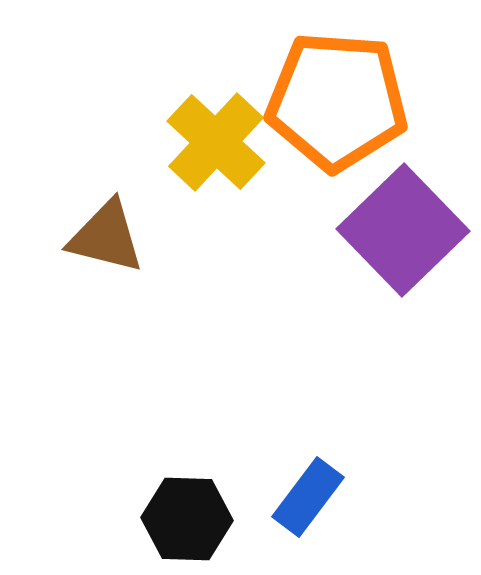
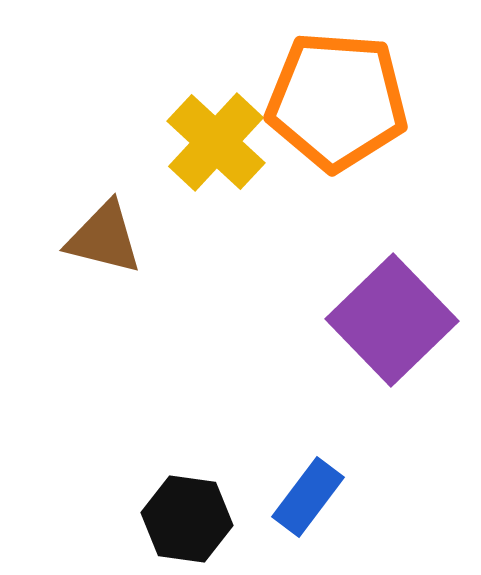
purple square: moved 11 px left, 90 px down
brown triangle: moved 2 px left, 1 px down
black hexagon: rotated 6 degrees clockwise
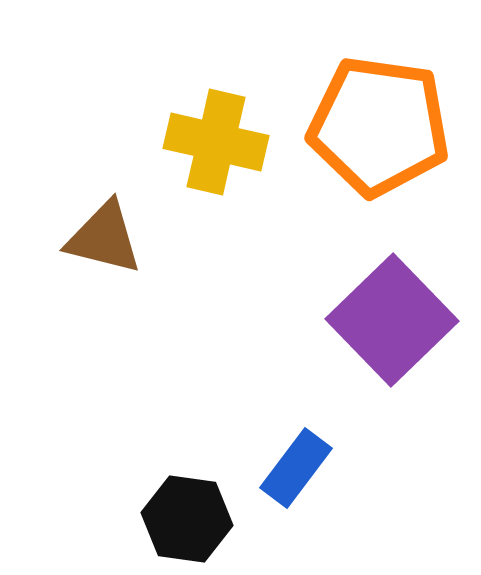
orange pentagon: moved 42 px right, 25 px down; rotated 4 degrees clockwise
yellow cross: rotated 30 degrees counterclockwise
blue rectangle: moved 12 px left, 29 px up
